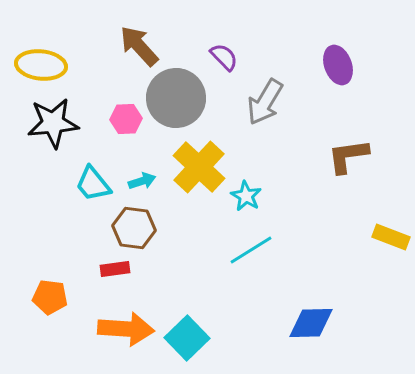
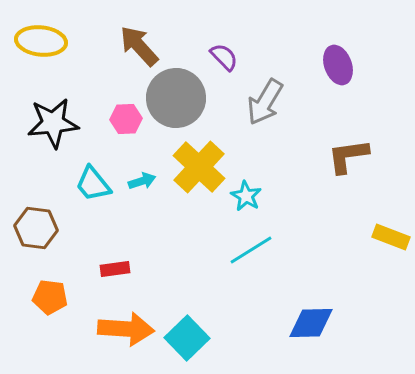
yellow ellipse: moved 24 px up
brown hexagon: moved 98 px left
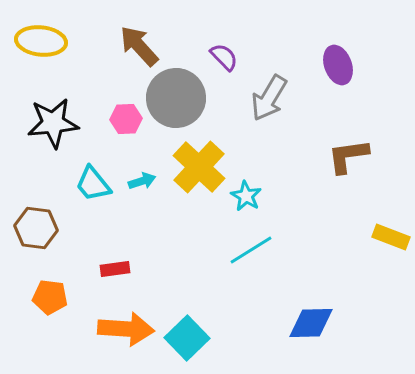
gray arrow: moved 4 px right, 4 px up
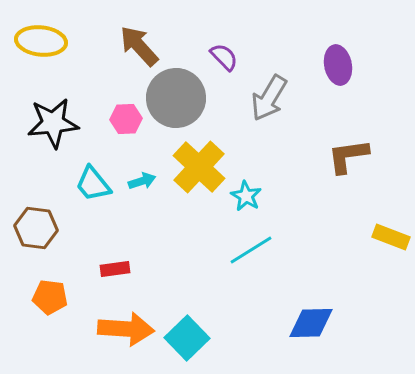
purple ellipse: rotated 9 degrees clockwise
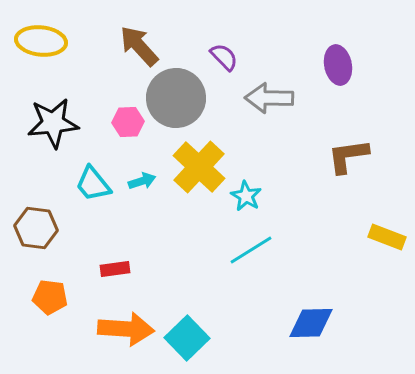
gray arrow: rotated 60 degrees clockwise
pink hexagon: moved 2 px right, 3 px down
yellow rectangle: moved 4 px left
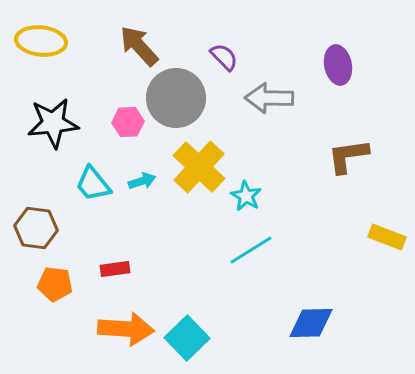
orange pentagon: moved 5 px right, 13 px up
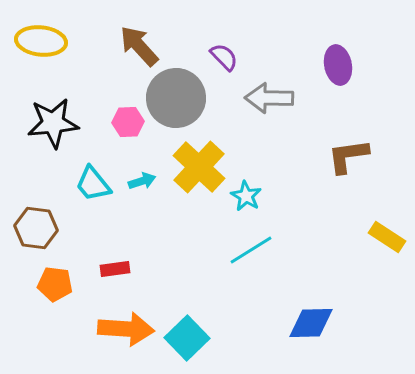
yellow rectangle: rotated 12 degrees clockwise
